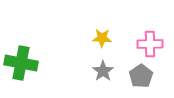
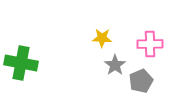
gray star: moved 12 px right, 6 px up
gray pentagon: moved 5 px down; rotated 10 degrees clockwise
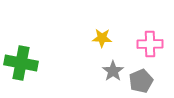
gray star: moved 2 px left, 6 px down
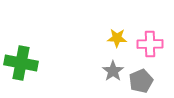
yellow star: moved 15 px right
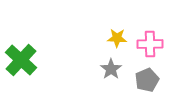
green cross: moved 3 px up; rotated 32 degrees clockwise
gray star: moved 2 px left, 2 px up
gray pentagon: moved 6 px right, 1 px up
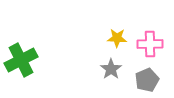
green cross: rotated 20 degrees clockwise
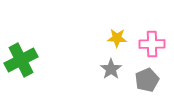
pink cross: moved 2 px right
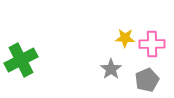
yellow star: moved 8 px right
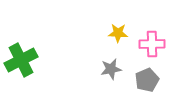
yellow star: moved 7 px left, 5 px up
gray star: rotated 25 degrees clockwise
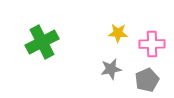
green cross: moved 21 px right, 18 px up
